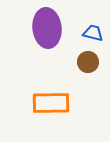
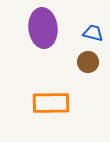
purple ellipse: moved 4 px left
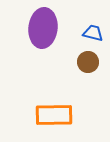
purple ellipse: rotated 12 degrees clockwise
orange rectangle: moved 3 px right, 12 px down
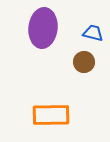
brown circle: moved 4 px left
orange rectangle: moved 3 px left
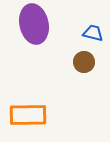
purple ellipse: moved 9 px left, 4 px up; rotated 18 degrees counterclockwise
orange rectangle: moved 23 px left
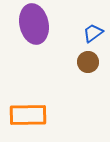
blue trapezoid: rotated 50 degrees counterclockwise
brown circle: moved 4 px right
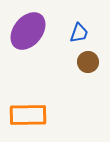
purple ellipse: moved 6 px left, 7 px down; rotated 51 degrees clockwise
blue trapezoid: moved 14 px left; rotated 145 degrees clockwise
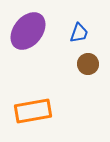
brown circle: moved 2 px down
orange rectangle: moved 5 px right, 4 px up; rotated 9 degrees counterclockwise
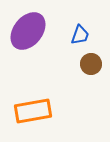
blue trapezoid: moved 1 px right, 2 px down
brown circle: moved 3 px right
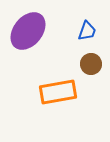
blue trapezoid: moved 7 px right, 4 px up
orange rectangle: moved 25 px right, 19 px up
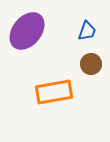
purple ellipse: moved 1 px left
orange rectangle: moved 4 px left
